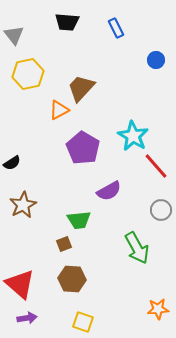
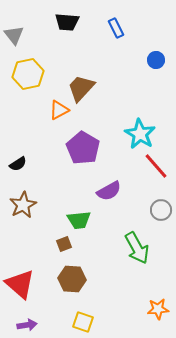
cyan star: moved 7 px right, 2 px up
black semicircle: moved 6 px right, 1 px down
purple arrow: moved 7 px down
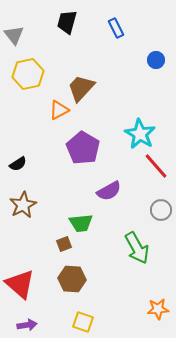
black trapezoid: rotated 100 degrees clockwise
green trapezoid: moved 2 px right, 3 px down
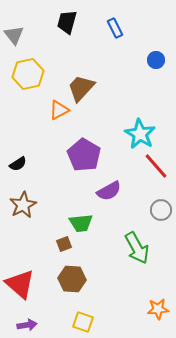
blue rectangle: moved 1 px left
purple pentagon: moved 1 px right, 7 px down
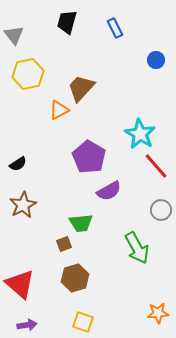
purple pentagon: moved 5 px right, 2 px down
brown hexagon: moved 3 px right, 1 px up; rotated 20 degrees counterclockwise
orange star: moved 4 px down
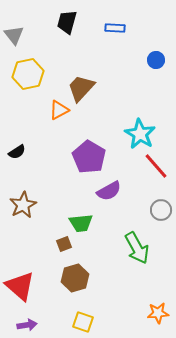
blue rectangle: rotated 60 degrees counterclockwise
black semicircle: moved 1 px left, 12 px up
red triangle: moved 2 px down
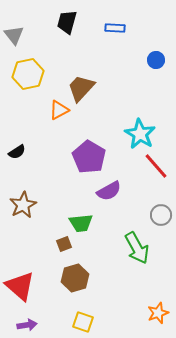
gray circle: moved 5 px down
orange star: rotated 15 degrees counterclockwise
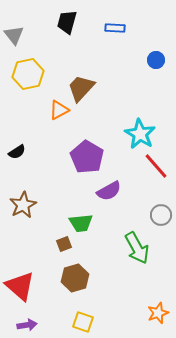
purple pentagon: moved 2 px left
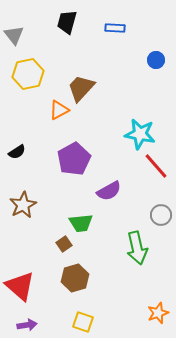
cyan star: rotated 20 degrees counterclockwise
purple pentagon: moved 13 px left, 2 px down; rotated 12 degrees clockwise
brown square: rotated 14 degrees counterclockwise
green arrow: rotated 16 degrees clockwise
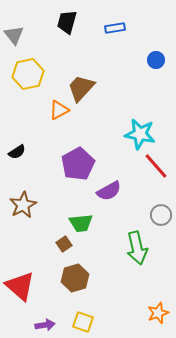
blue rectangle: rotated 12 degrees counterclockwise
purple pentagon: moved 4 px right, 5 px down
purple arrow: moved 18 px right
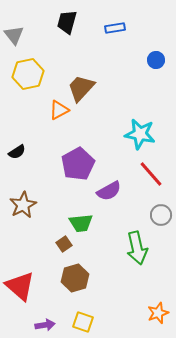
red line: moved 5 px left, 8 px down
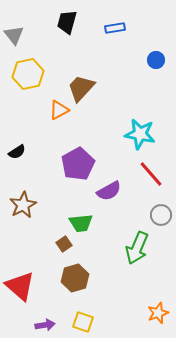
green arrow: rotated 36 degrees clockwise
